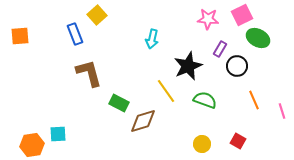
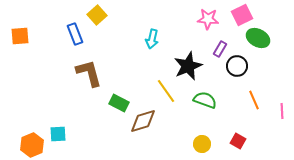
pink line: rotated 14 degrees clockwise
orange hexagon: rotated 15 degrees counterclockwise
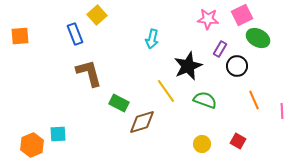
brown diamond: moved 1 px left, 1 px down
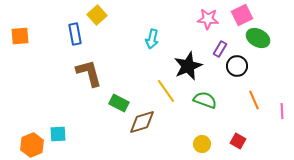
blue rectangle: rotated 10 degrees clockwise
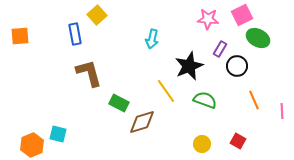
black star: moved 1 px right
cyan square: rotated 18 degrees clockwise
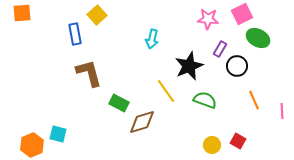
pink square: moved 1 px up
orange square: moved 2 px right, 23 px up
yellow circle: moved 10 px right, 1 px down
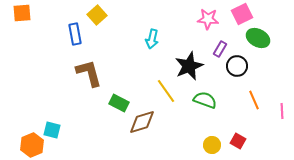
cyan square: moved 6 px left, 4 px up
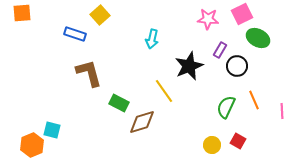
yellow square: moved 3 px right
blue rectangle: rotated 60 degrees counterclockwise
purple rectangle: moved 1 px down
yellow line: moved 2 px left
green semicircle: moved 21 px right, 7 px down; rotated 85 degrees counterclockwise
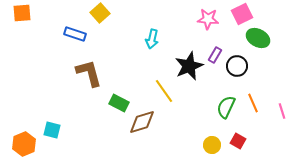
yellow square: moved 2 px up
purple rectangle: moved 5 px left, 5 px down
orange line: moved 1 px left, 3 px down
pink line: rotated 14 degrees counterclockwise
orange hexagon: moved 8 px left, 1 px up
